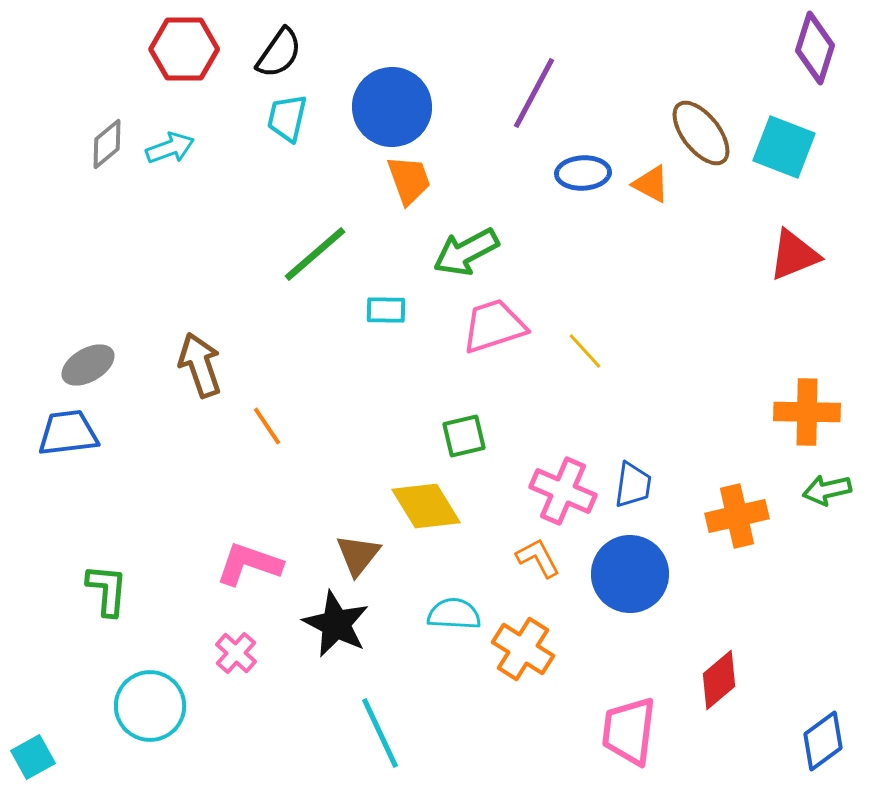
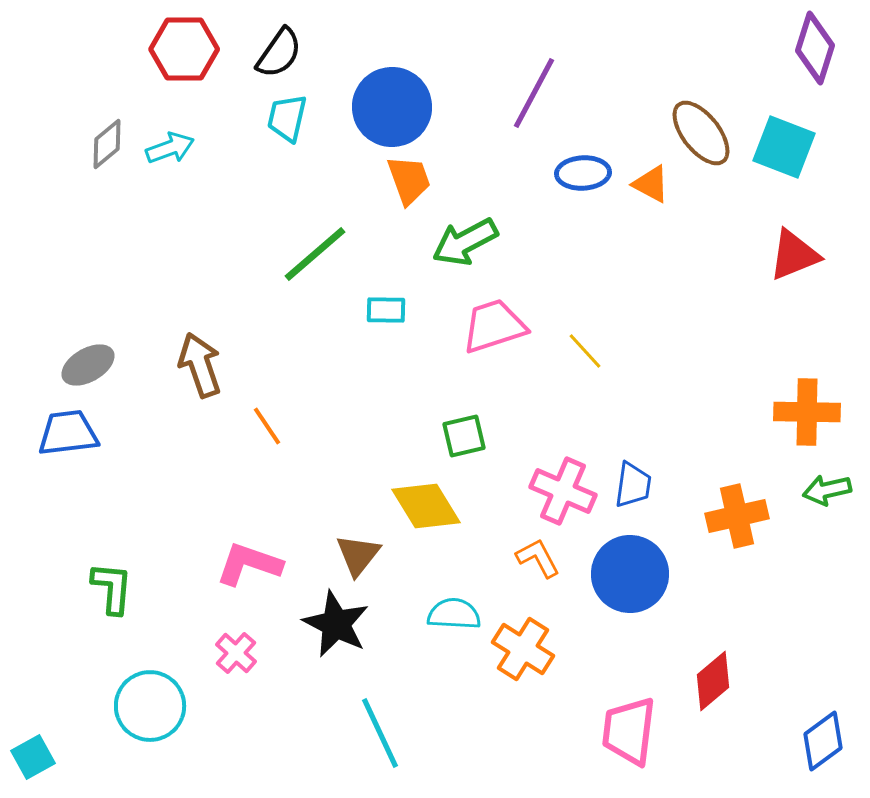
green arrow at (466, 252): moved 1 px left, 10 px up
green L-shape at (107, 590): moved 5 px right, 2 px up
red diamond at (719, 680): moved 6 px left, 1 px down
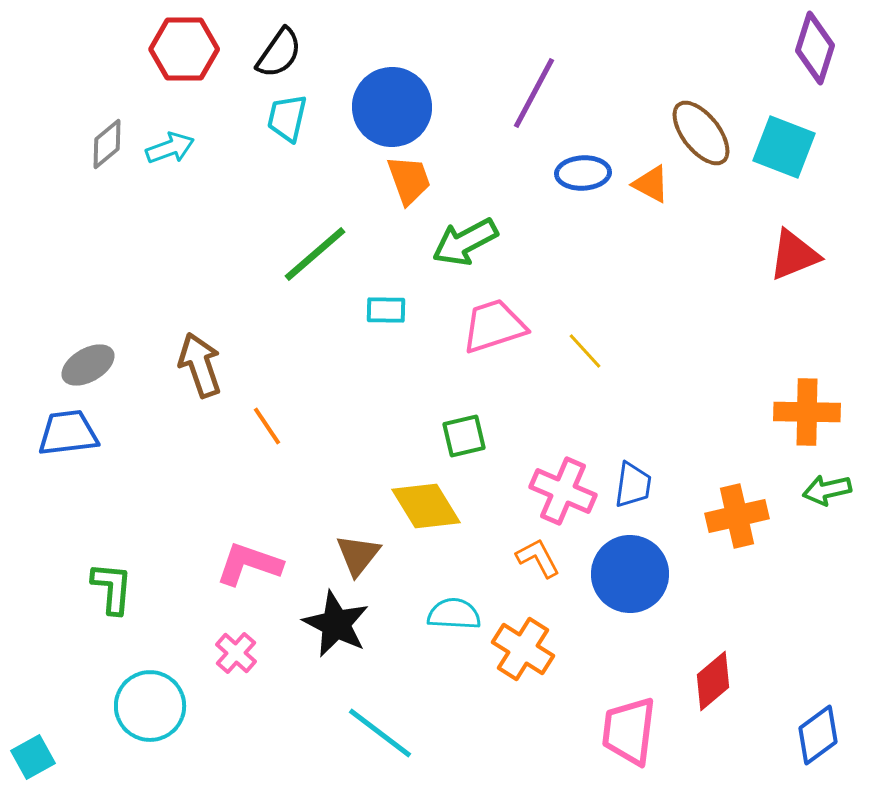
cyan line at (380, 733): rotated 28 degrees counterclockwise
blue diamond at (823, 741): moved 5 px left, 6 px up
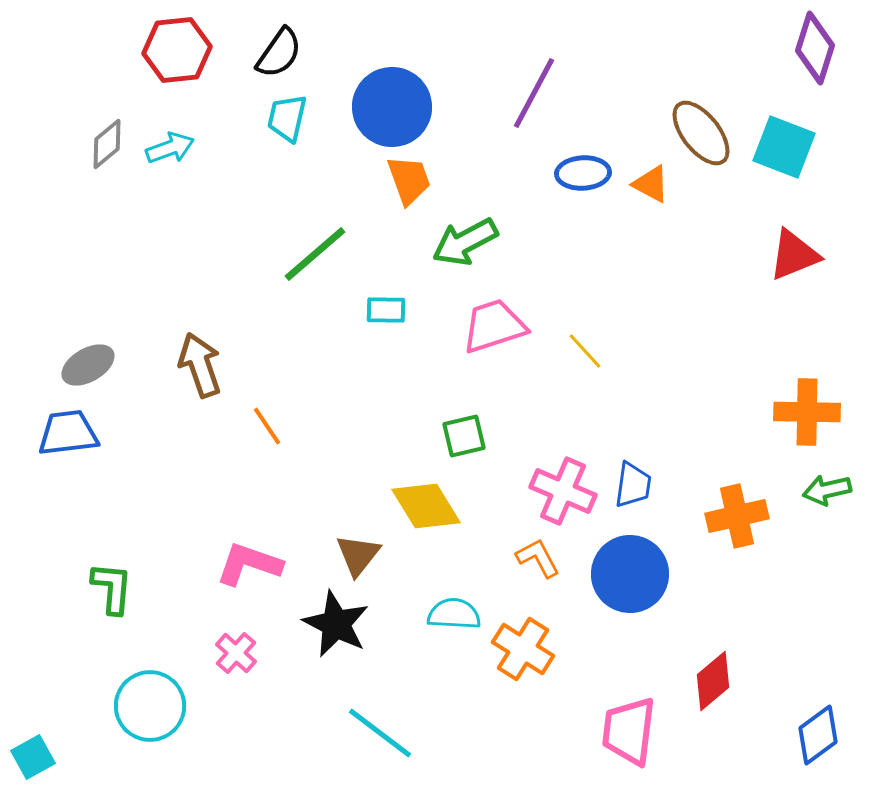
red hexagon at (184, 49): moved 7 px left, 1 px down; rotated 6 degrees counterclockwise
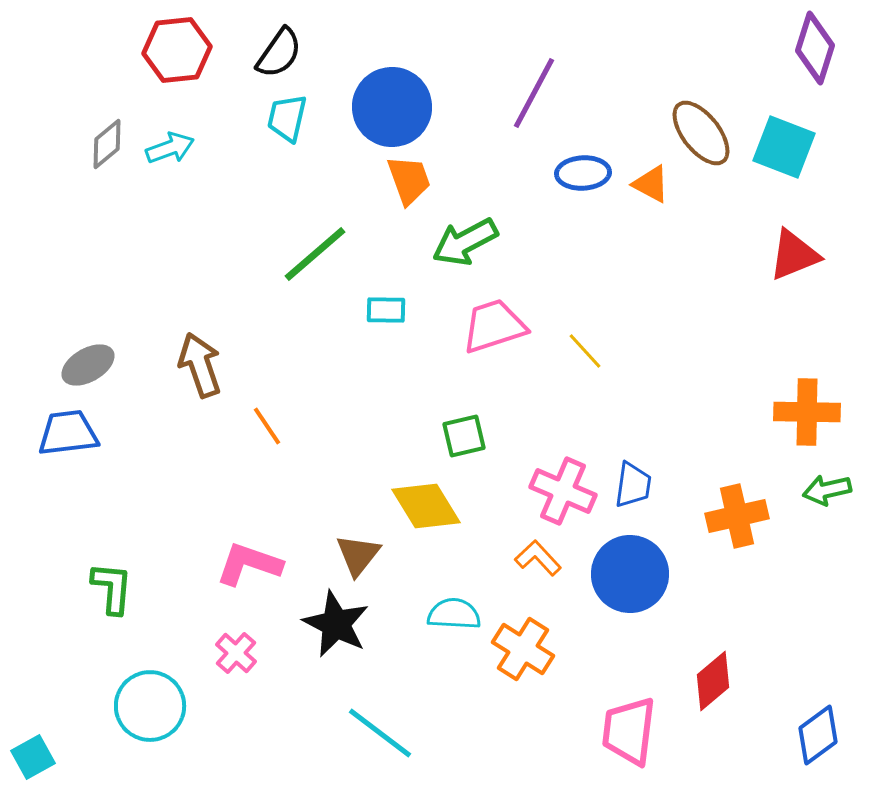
orange L-shape at (538, 558): rotated 15 degrees counterclockwise
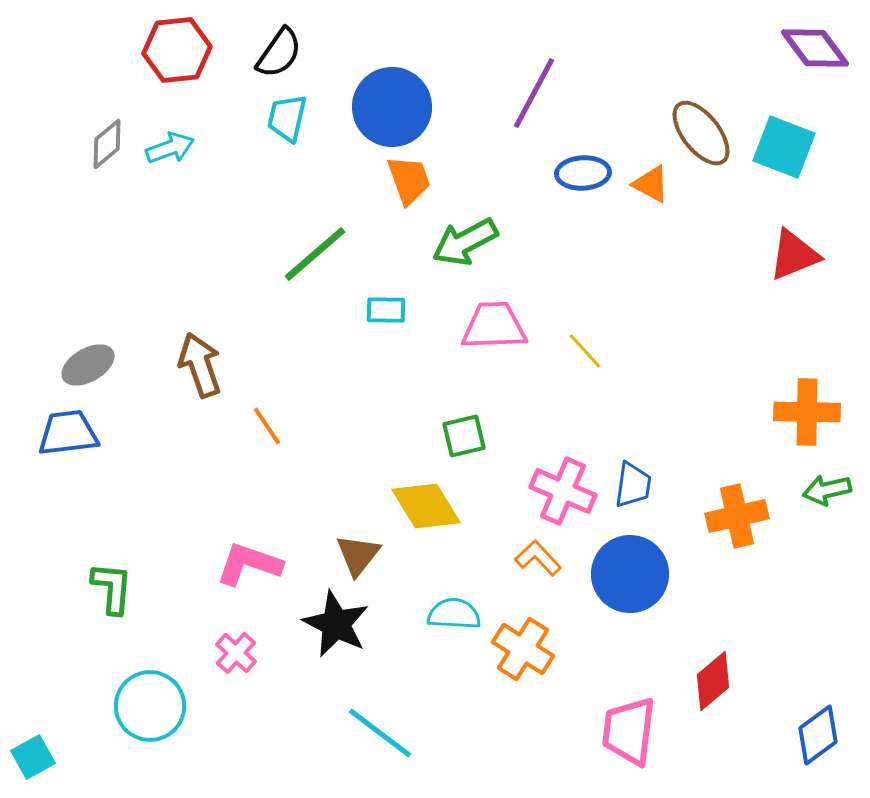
purple diamond at (815, 48): rotated 54 degrees counterclockwise
pink trapezoid at (494, 326): rotated 16 degrees clockwise
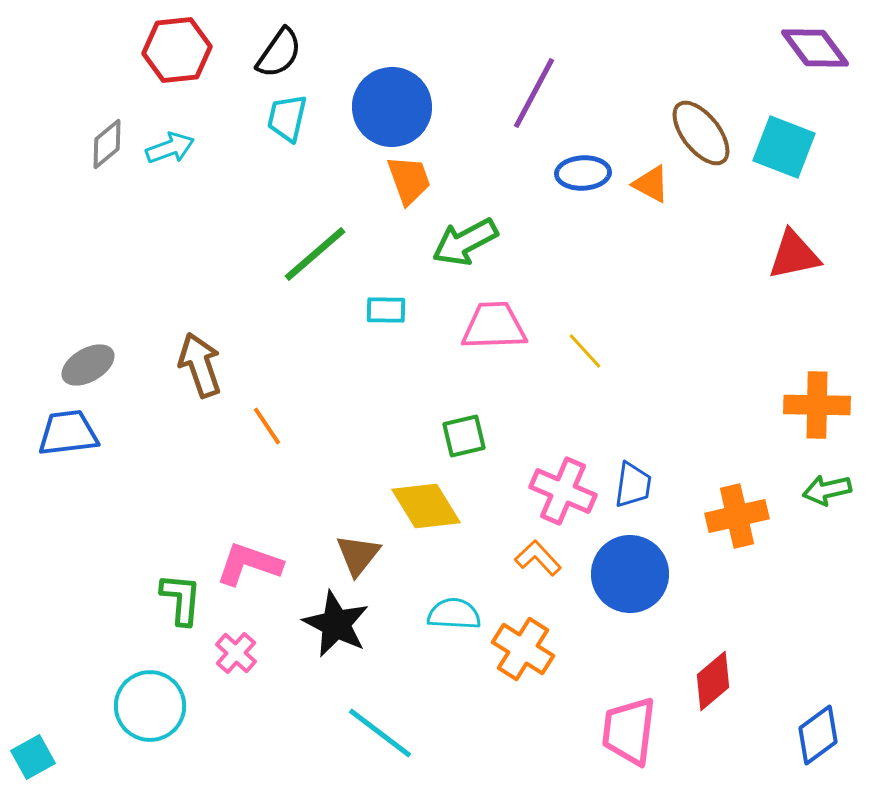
red triangle at (794, 255): rotated 10 degrees clockwise
orange cross at (807, 412): moved 10 px right, 7 px up
green L-shape at (112, 588): moved 69 px right, 11 px down
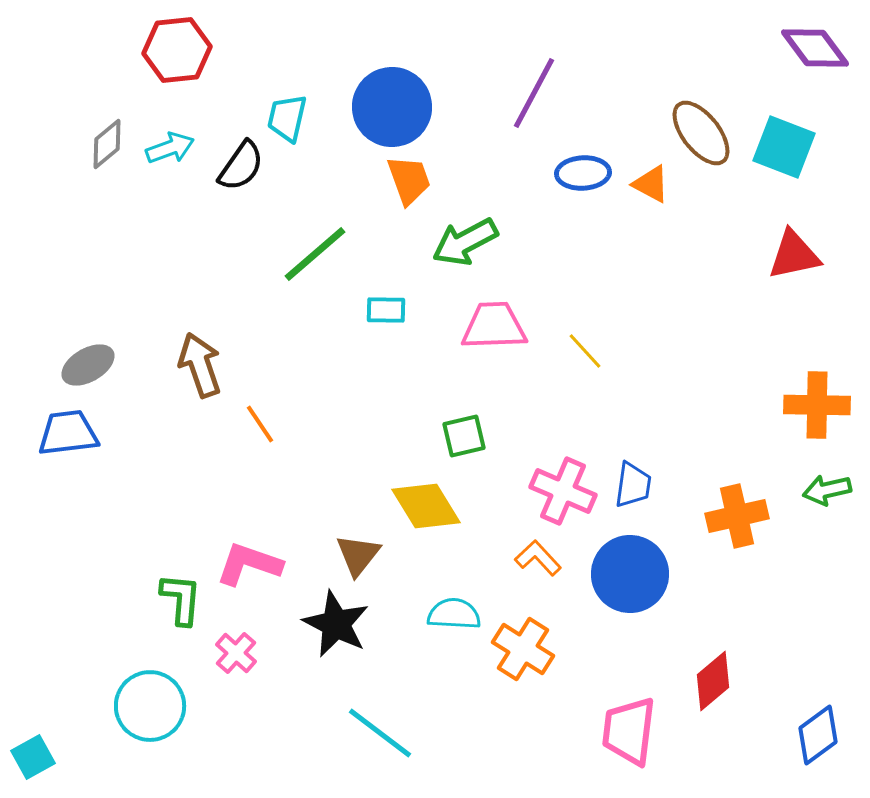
black semicircle at (279, 53): moved 38 px left, 113 px down
orange line at (267, 426): moved 7 px left, 2 px up
